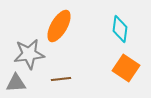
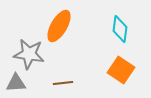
gray star: rotated 16 degrees clockwise
orange square: moved 5 px left, 2 px down
brown line: moved 2 px right, 4 px down
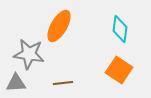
orange square: moved 2 px left
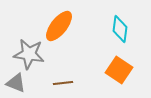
orange ellipse: rotated 8 degrees clockwise
gray triangle: rotated 25 degrees clockwise
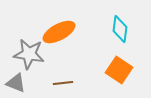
orange ellipse: moved 6 px down; rotated 24 degrees clockwise
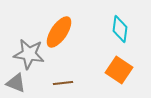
orange ellipse: rotated 28 degrees counterclockwise
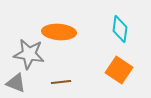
orange ellipse: rotated 60 degrees clockwise
brown line: moved 2 px left, 1 px up
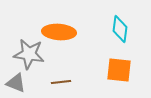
orange square: rotated 28 degrees counterclockwise
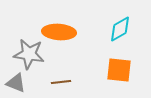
cyan diamond: rotated 52 degrees clockwise
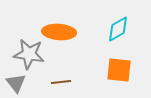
cyan diamond: moved 2 px left
gray triangle: rotated 30 degrees clockwise
